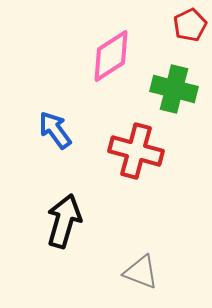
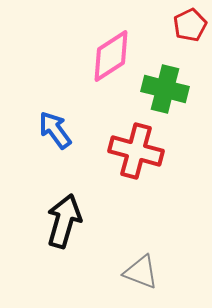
green cross: moved 9 px left
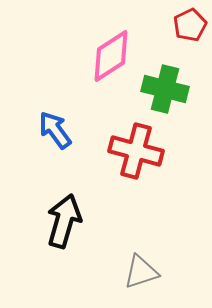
gray triangle: rotated 39 degrees counterclockwise
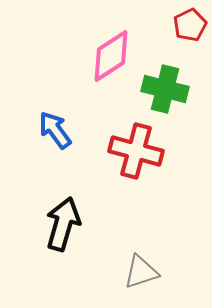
black arrow: moved 1 px left, 3 px down
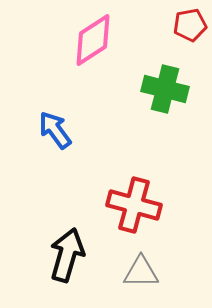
red pentagon: rotated 16 degrees clockwise
pink diamond: moved 18 px left, 16 px up
red cross: moved 2 px left, 54 px down
black arrow: moved 4 px right, 31 px down
gray triangle: rotated 18 degrees clockwise
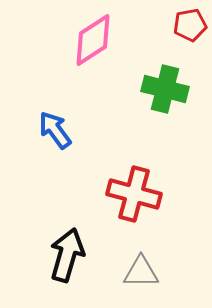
red cross: moved 11 px up
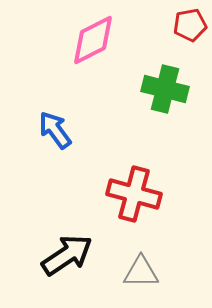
pink diamond: rotated 6 degrees clockwise
black arrow: rotated 40 degrees clockwise
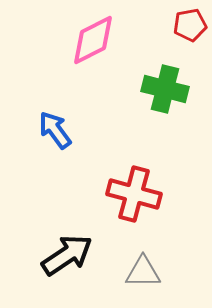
gray triangle: moved 2 px right
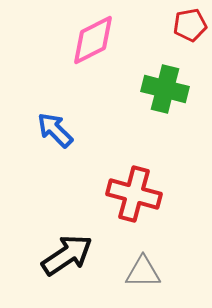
blue arrow: rotated 9 degrees counterclockwise
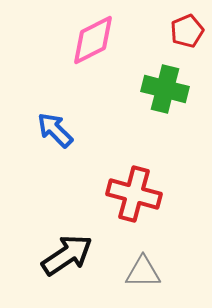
red pentagon: moved 3 px left, 6 px down; rotated 12 degrees counterclockwise
